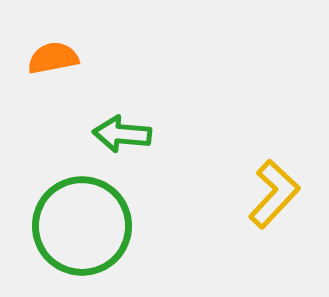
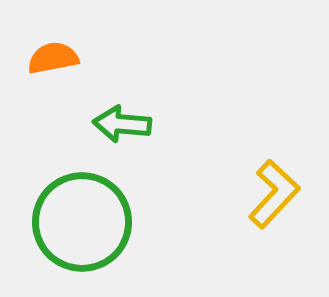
green arrow: moved 10 px up
green circle: moved 4 px up
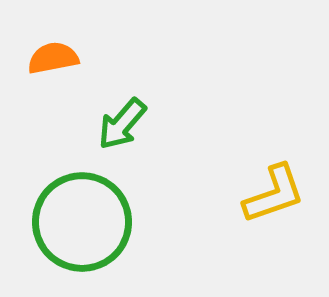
green arrow: rotated 54 degrees counterclockwise
yellow L-shape: rotated 28 degrees clockwise
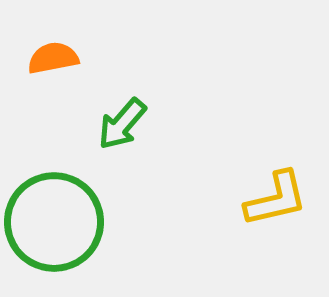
yellow L-shape: moved 2 px right, 5 px down; rotated 6 degrees clockwise
green circle: moved 28 px left
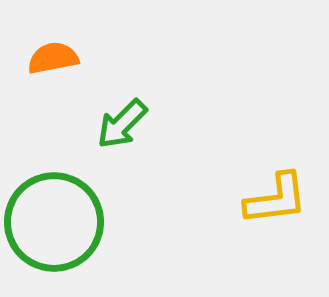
green arrow: rotated 4 degrees clockwise
yellow L-shape: rotated 6 degrees clockwise
